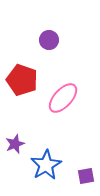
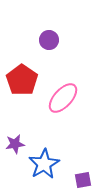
red pentagon: rotated 16 degrees clockwise
purple star: rotated 12 degrees clockwise
blue star: moved 2 px left, 1 px up
purple square: moved 3 px left, 4 px down
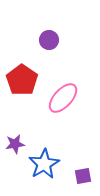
purple square: moved 4 px up
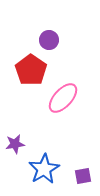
red pentagon: moved 9 px right, 10 px up
blue star: moved 5 px down
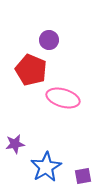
red pentagon: rotated 12 degrees counterclockwise
pink ellipse: rotated 64 degrees clockwise
blue star: moved 2 px right, 2 px up
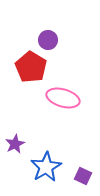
purple circle: moved 1 px left
red pentagon: moved 3 px up; rotated 8 degrees clockwise
purple star: rotated 18 degrees counterclockwise
purple square: rotated 36 degrees clockwise
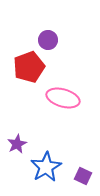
red pentagon: moved 2 px left; rotated 20 degrees clockwise
purple star: moved 2 px right
